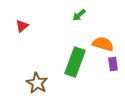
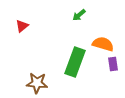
brown star: rotated 25 degrees counterclockwise
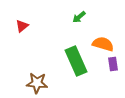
green arrow: moved 2 px down
green rectangle: moved 1 px right, 1 px up; rotated 44 degrees counterclockwise
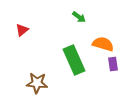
green arrow: rotated 104 degrees counterclockwise
red triangle: moved 4 px down
green rectangle: moved 2 px left, 1 px up
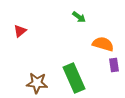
red triangle: moved 2 px left, 1 px down
green rectangle: moved 18 px down
purple rectangle: moved 1 px right, 1 px down
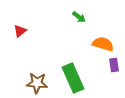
green rectangle: moved 1 px left
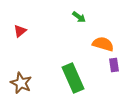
brown star: moved 16 px left; rotated 20 degrees clockwise
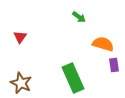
red triangle: moved 6 px down; rotated 16 degrees counterclockwise
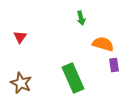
green arrow: moved 2 px right, 1 px down; rotated 40 degrees clockwise
